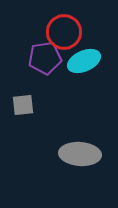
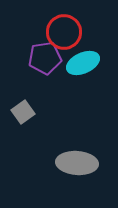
cyan ellipse: moved 1 px left, 2 px down
gray square: moved 7 px down; rotated 30 degrees counterclockwise
gray ellipse: moved 3 px left, 9 px down
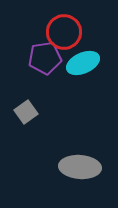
gray square: moved 3 px right
gray ellipse: moved 3 px right, 4 px down
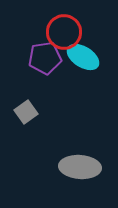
cyan ellipse: moved 6 px up; rotated 56 degrees clockwise
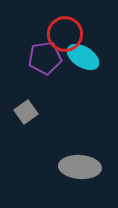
red circle: moved 1 px right, 2 px down
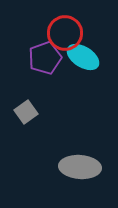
red circle: moved 1 px up
purple pentagon: rotated 12 degrees counterclockwise
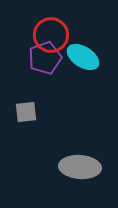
red circle: moved 14 px left, 2 px down
gray square: rotated 30 degrees clockwise
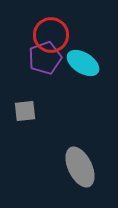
cyan ellipse: moved 6 px down
gray square: moved 1 px left, 1 px up
gray ellipse: rotated 60 degrees clockwise
